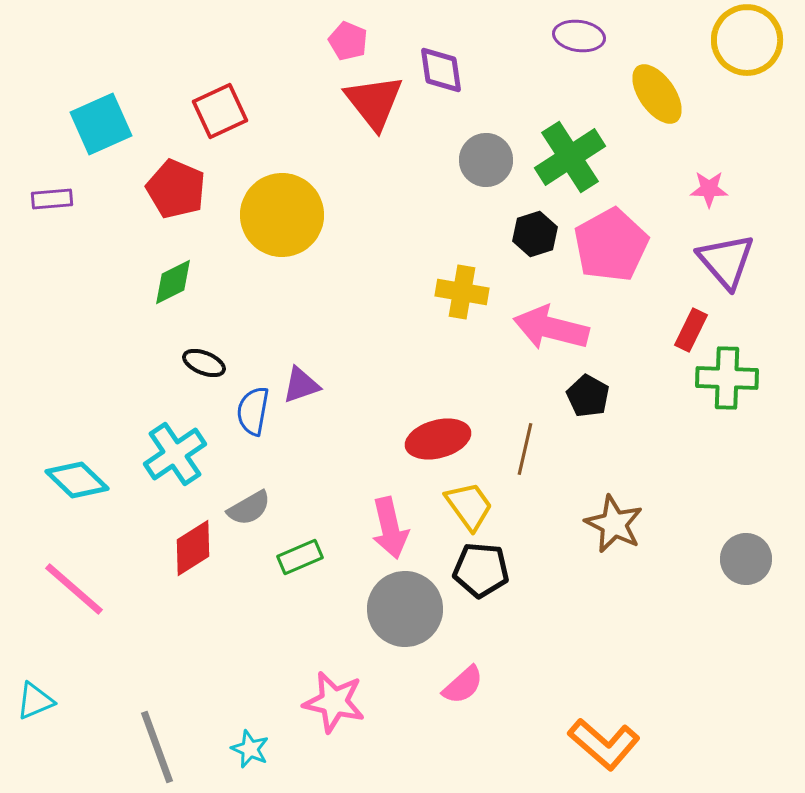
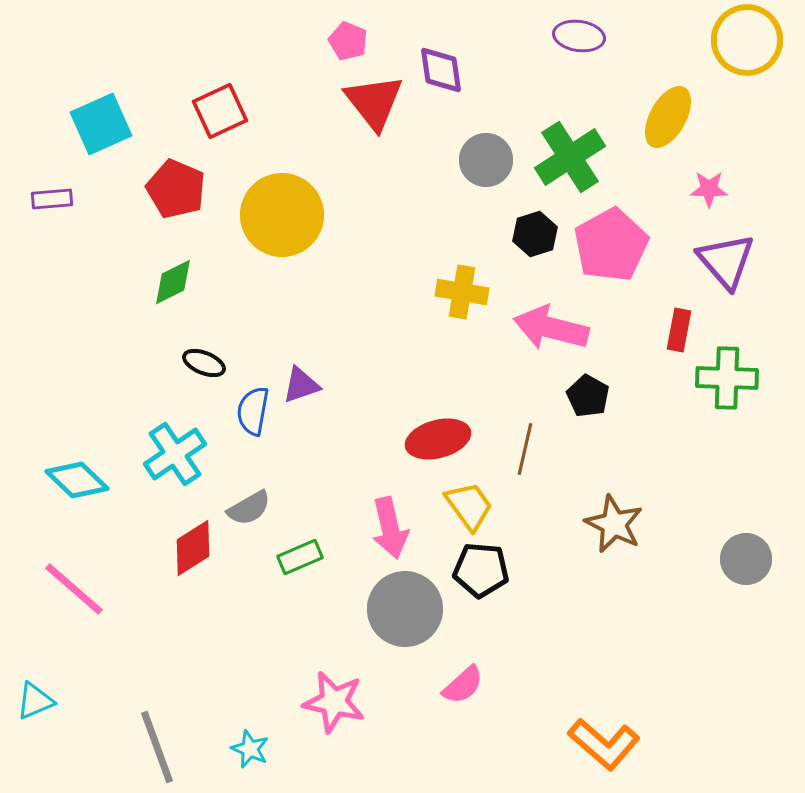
yellow ellipse at (657, 94): moved 11 px right, 23 px down; rotated 64 degrees clockwise
red rectangle at (691, 330): moved 12 px left; rotated 15 degrees counterclockwise
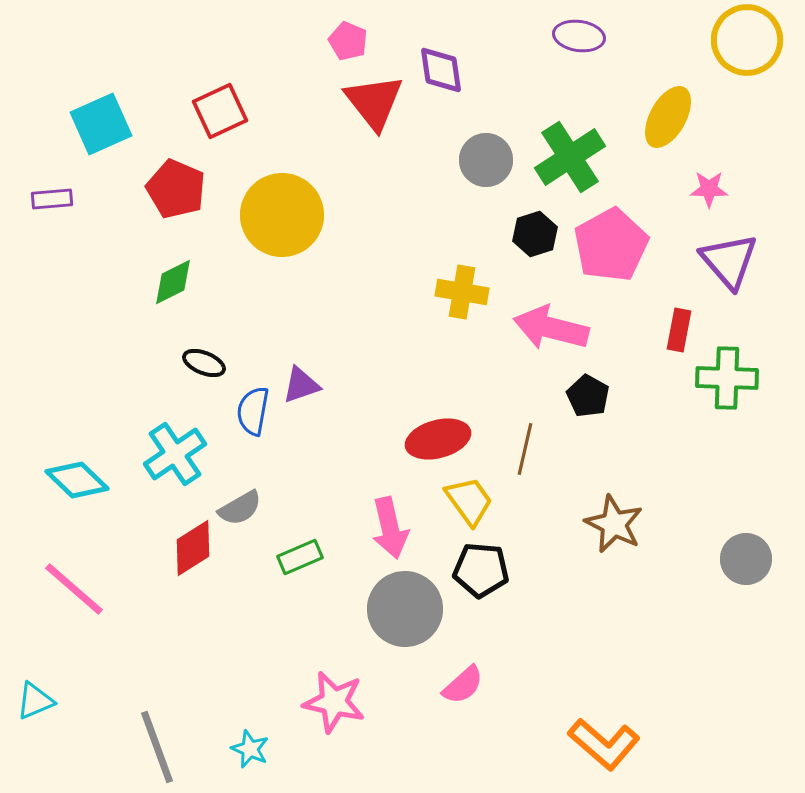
purple triangle at (726, 261): moved 3 px right
yellow trapezoid at (469, 506): moved 5 px up
gray semicircle at (249, 508): moved 9 px left
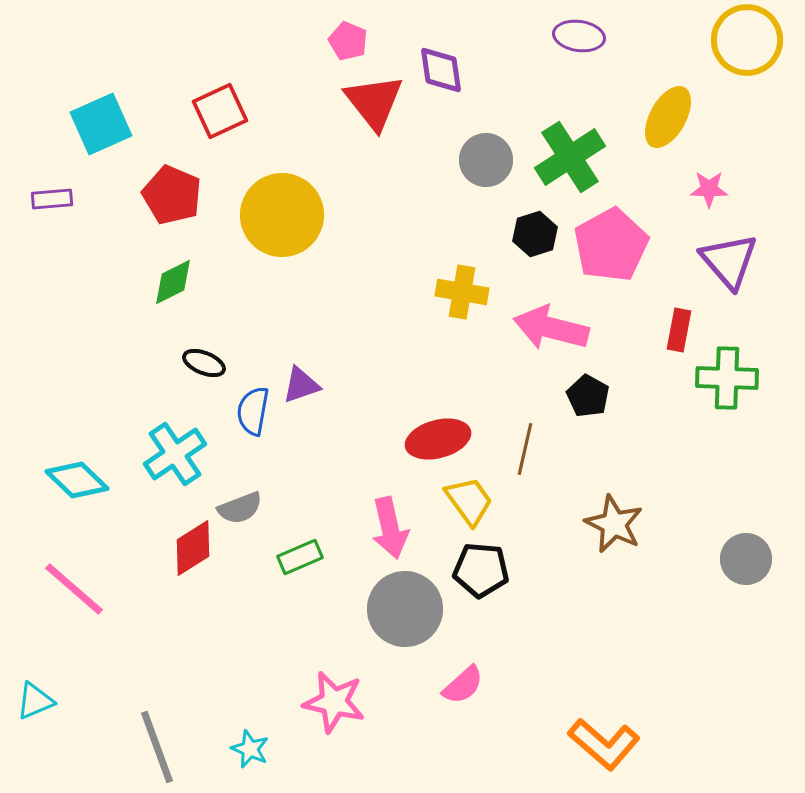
red pentagon at (176, 189): moved 4 px left, 6 px down
gray semicircle at (240, 508): rotated 9 degrees clockwise
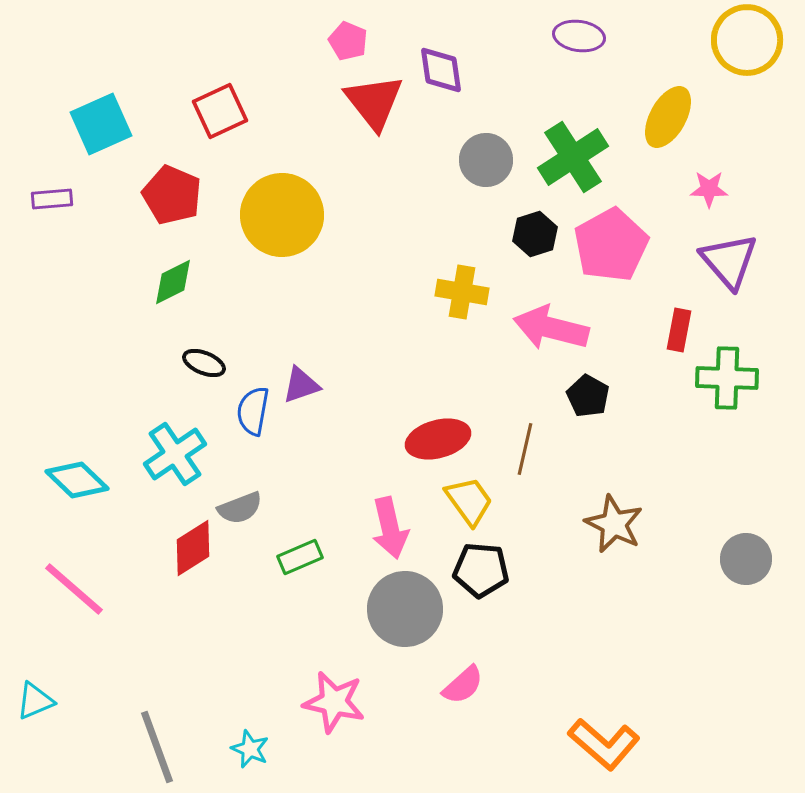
green cross at (570, 157): moved 3 px right
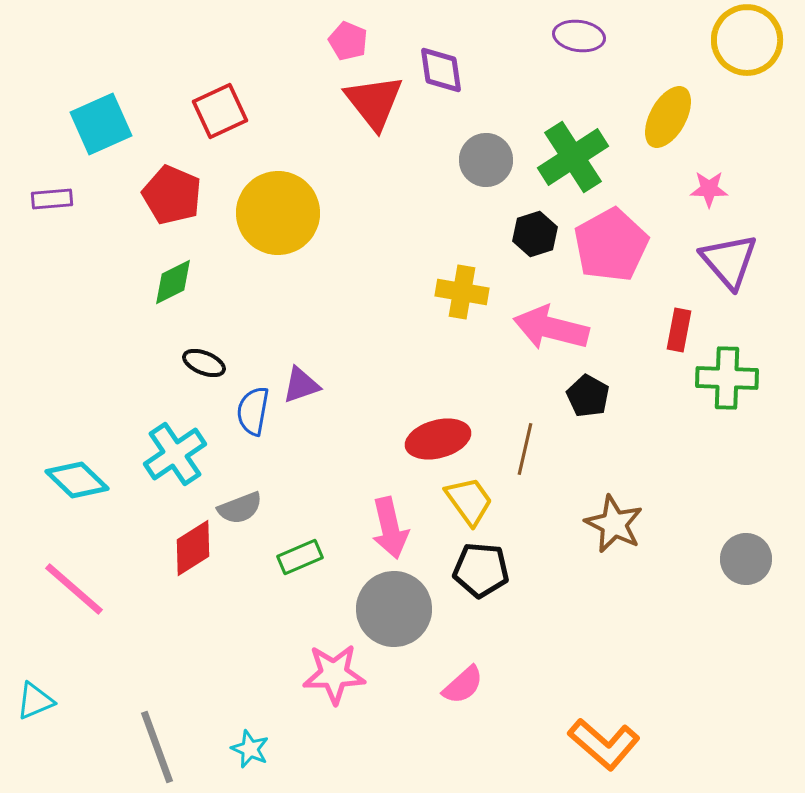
yellow circle at (282, 215): moved 4 px left, 2 px up
gray circle at (405, 609): moved 11 px left
pink star at (334, 702): moved 28 px up; rotated 14 degrees counterclockwise
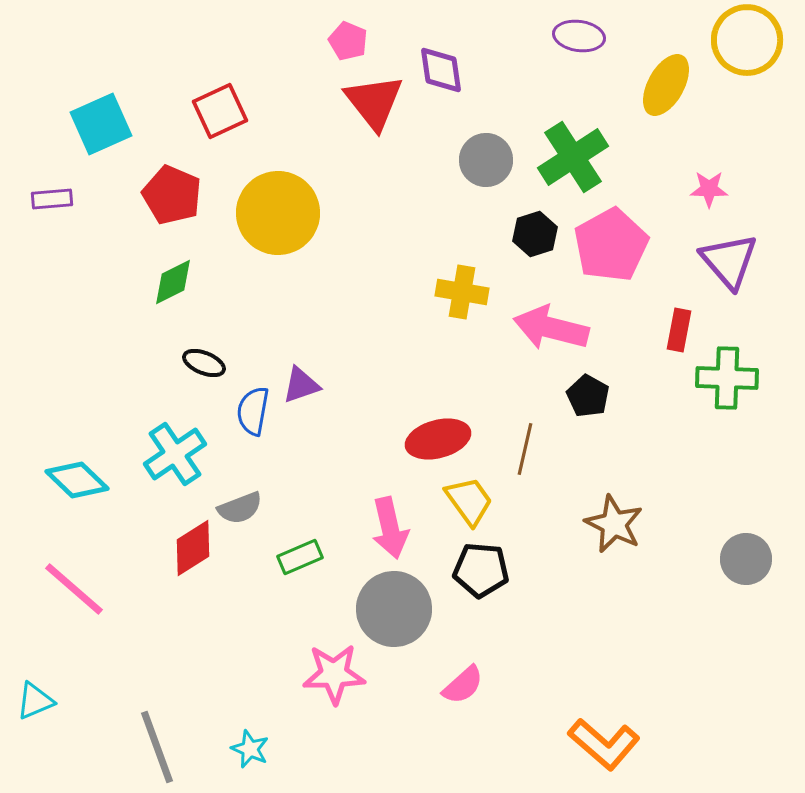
yellow ellipse at (668, 117): moved 2 px left, 32 px up
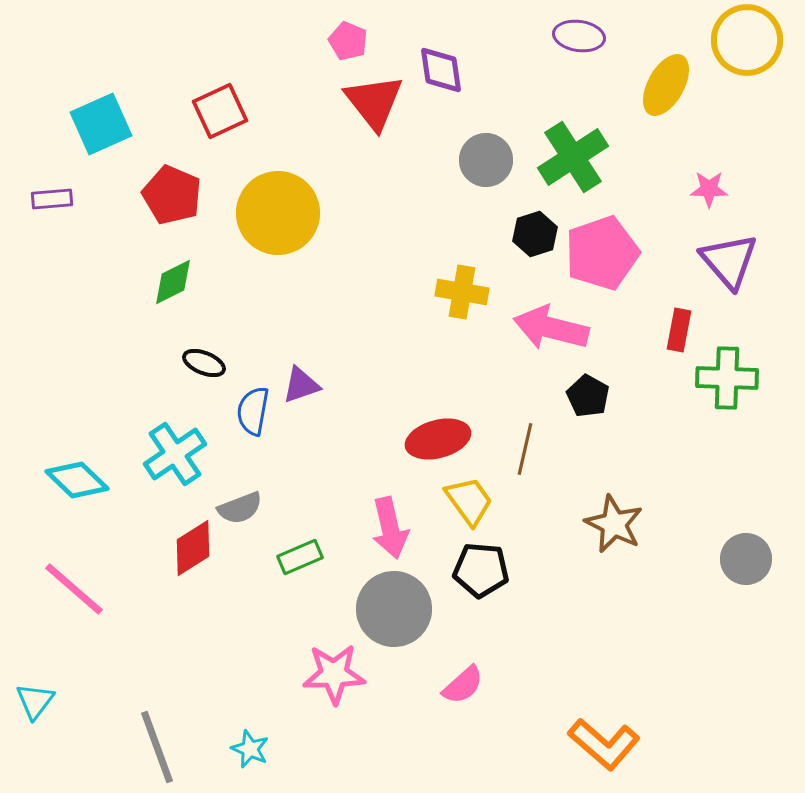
pink pentagon at (611, 245): moved 9 px left, 8 px down; rotated 10 degrees clockwise
cyan triangle at (35, 701): rotated 30 degrees counterclockwise
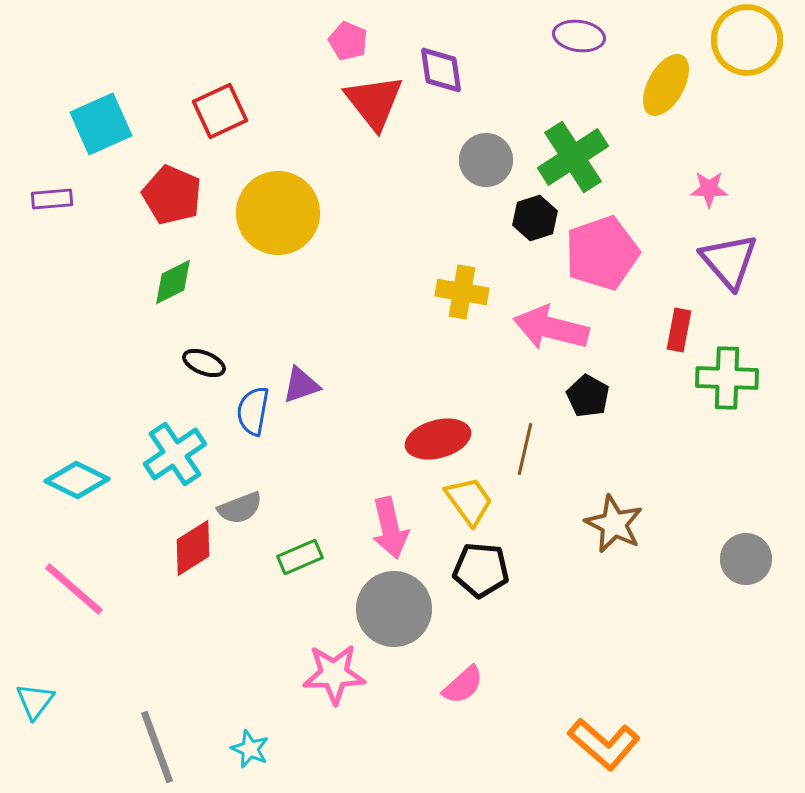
black hexagon at (535, 234): moved 16 px up
cyan diamond at (77, 480): rotated 18 degrees counterclockwise
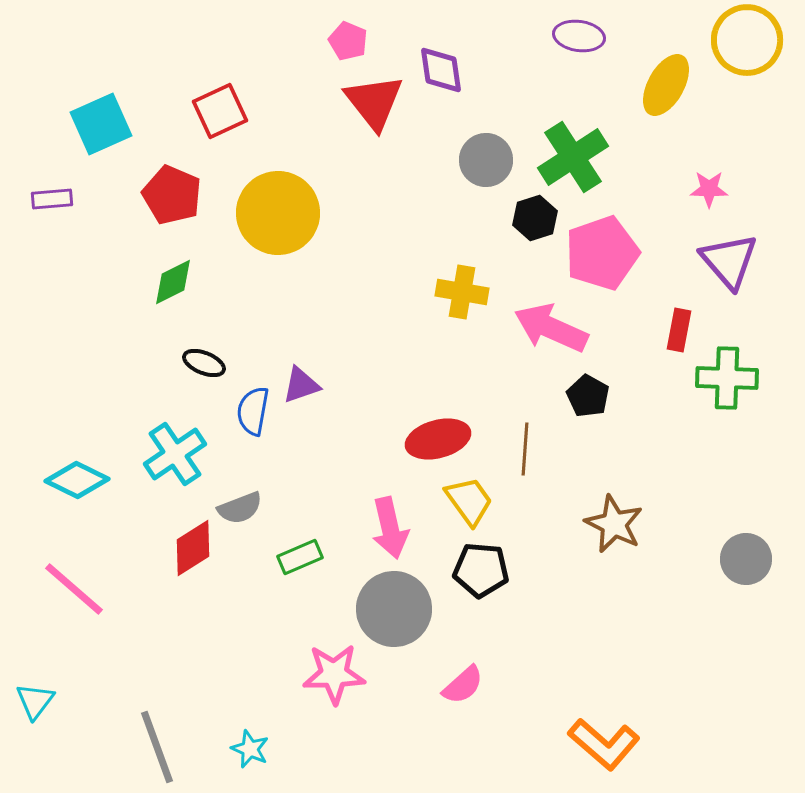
pink arrow at (551, 328): rotated 10 degrees clockwise
brown line at (525, 449): rotated 9 degrees counterclockwise
